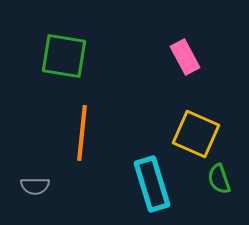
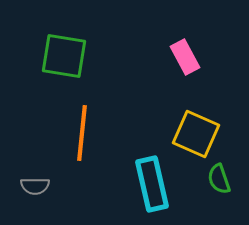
cyan rectangle: rotated 4 degrees clockwise
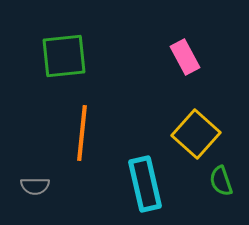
green square: rotated 15 degrees counterclockwise
yellow square: rotated 18 degrees clockwise
green semicircle: moved 2 px right, 2 px down
cyan rectangle: moved 7 px left
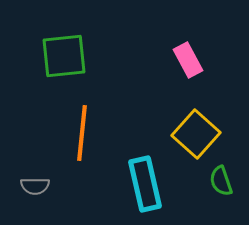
pink rectangle: moved 3 px right, 3 px down
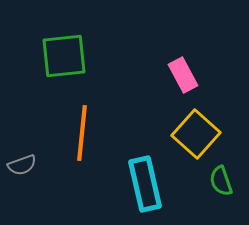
pink rectangle: moved 5 px left, 15 px down
gray semicircle: moved 13 px left, 21 px up; rotated 20 degrees counterclockwise
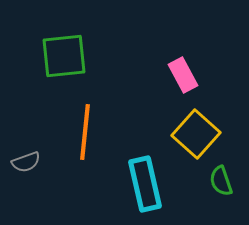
orange line: moved 3 px right, 1 px up
gray semicircle: moved 4 px right, 3 px up
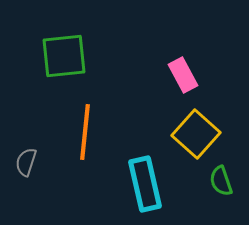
gray semicircle: rotated 128 degrees clockwise
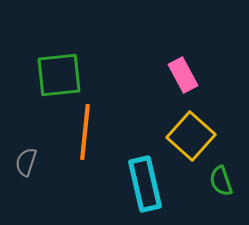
green square: moved 5 px left, 19 px down
yellow square: moved 5 px left, 2 px down
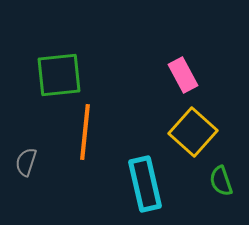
yellow square: moved 2 px right, 4 px up
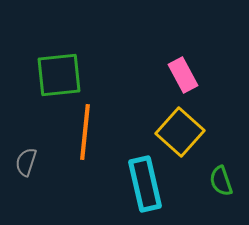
yellow square: moved 13 px left
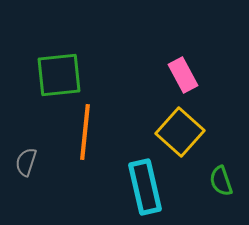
cyan rectangle: moved 3 px down
